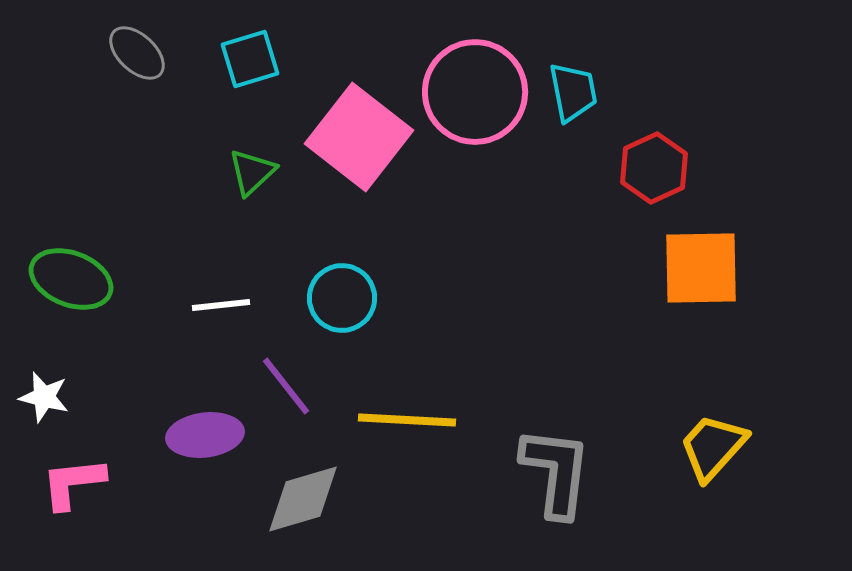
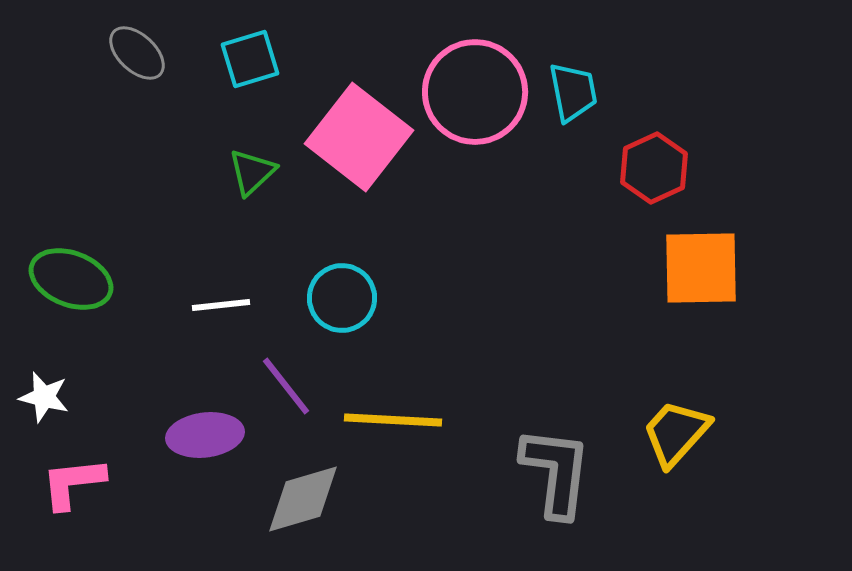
yellow line: moved 14 px left
yellow trapezoid: moved 37 px left, 14 px up
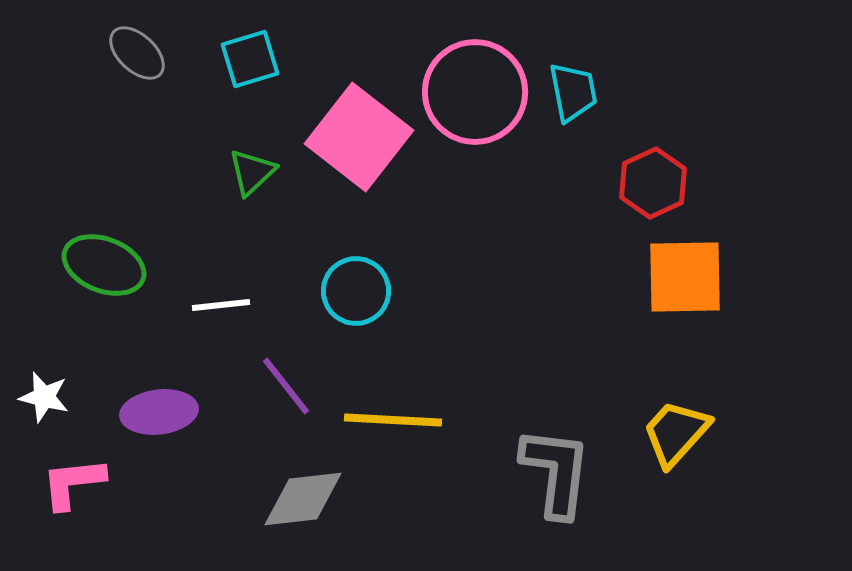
red hexagon: moved 1 px left, 15 px down
orange square: moved 16 px left, 9 px down
green ellipse: moved 33 px right, 14 px up
cyan circle: moved 14 px right, 7 px up
purple ellipse: moved 46 px left, 23 px up
gray diamond: rotated 10 degrees clockwise
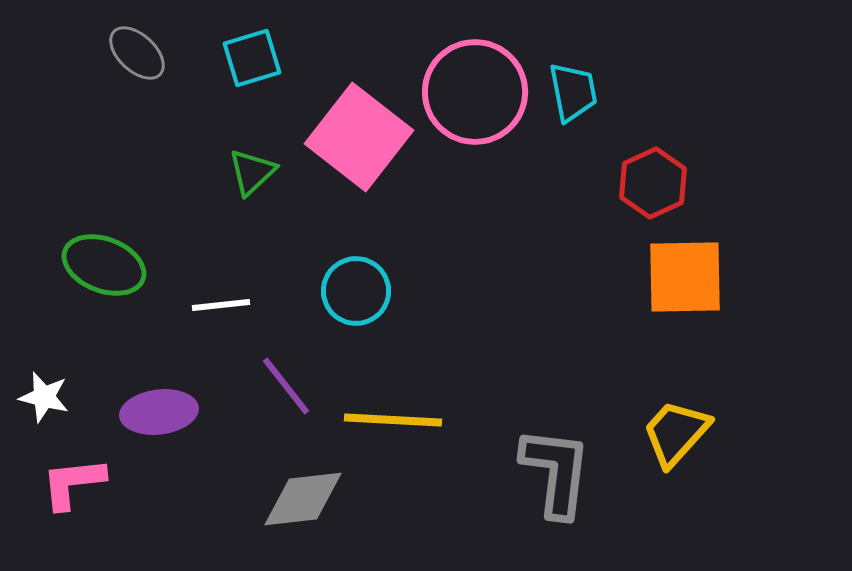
cyan square: moved 2 px right, 1 px up
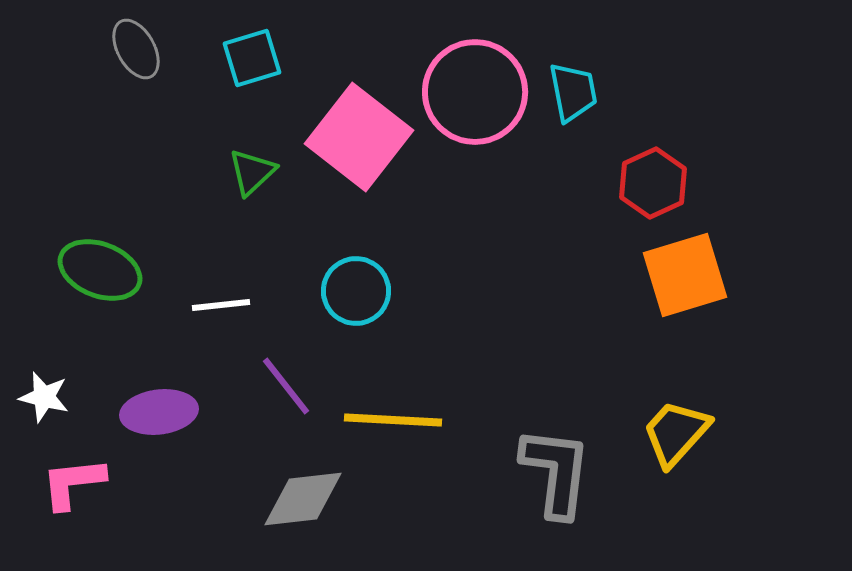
gray ellipse: moved 1 px left, 4 px up; rotated 18 degrees clockwise
green ellipse: moved 4 px left, 5 px down
orange square: moved 2 px up; rotated 16 degrees counterclockwise
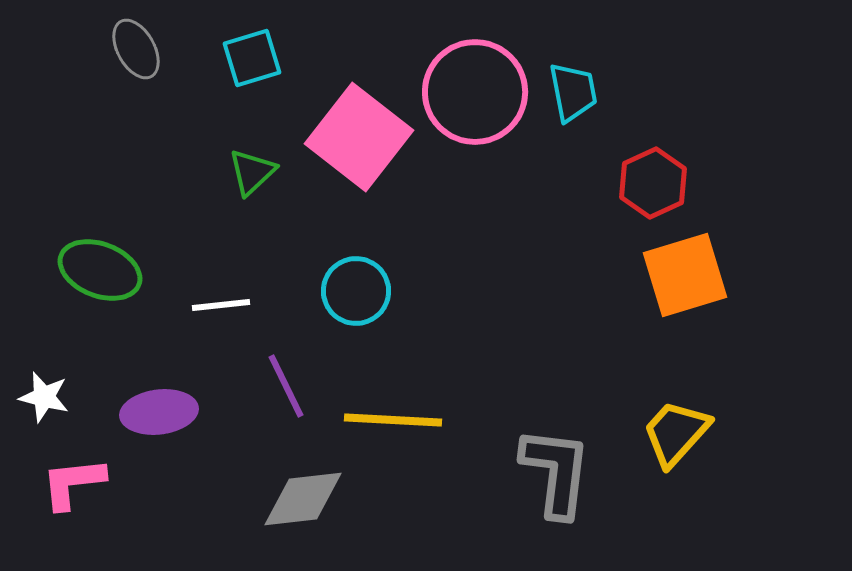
purple line: rotated 12 degrees clockwise
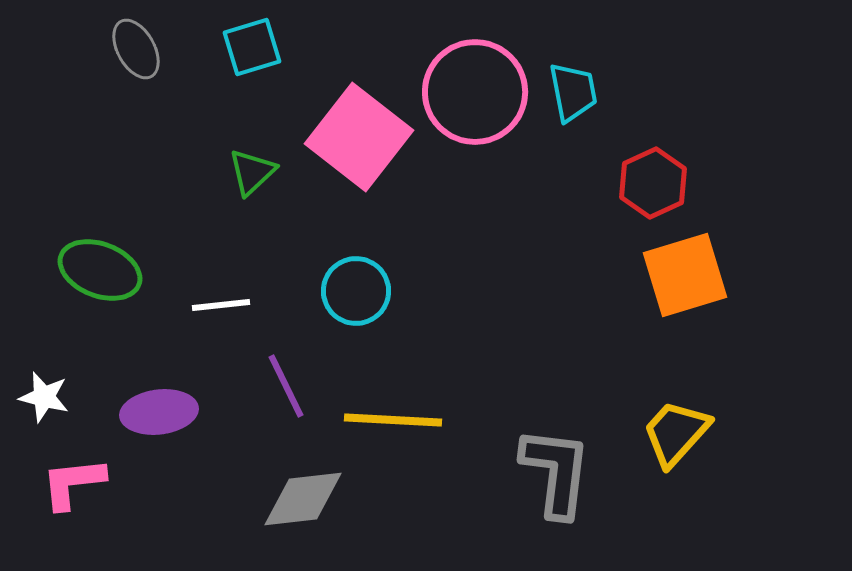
cyan square: moved 11 px up
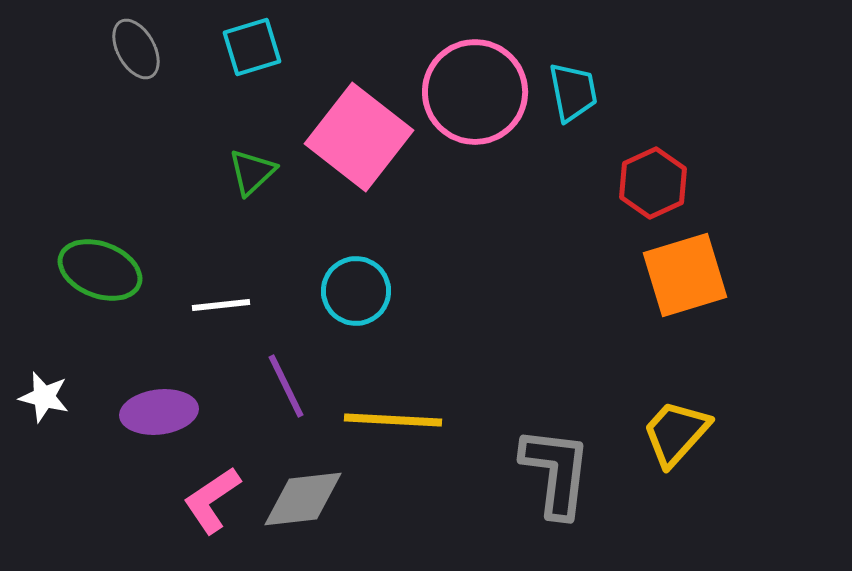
pink L-shape: moved 139 px right, 17 px down; rotated 28 degrees counterclockwise
